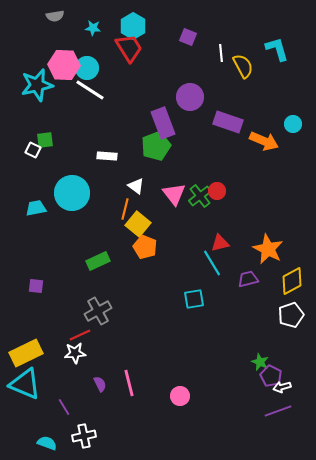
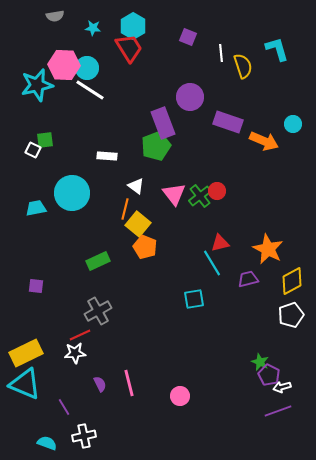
yellow semicircle at (243, 66): rotated 10 degrees clockwise
purple pentagon at (271, 376): moved 2 px left, 1 px up
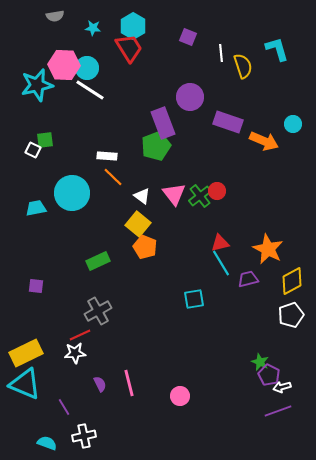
white triangle at (136, 186): moved 6 px right, 10 px down
orange line at (125, 209): moved 12 px left, 32 px up; rotated 60 degrees counterclockwise
cyan line at (212, 263): moved 9 px right
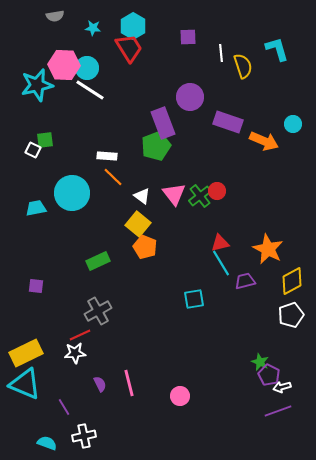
purple square at (188, 37): rotated 24 degrees counterclockwise
purple trapezoid at (248, 279): moved 3 px left, 2 px down
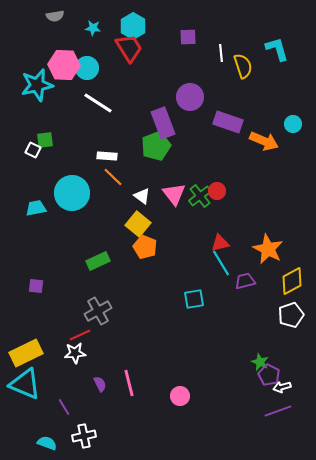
white line at (90, 90): moved 8 px right, 13 px down
